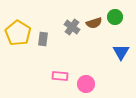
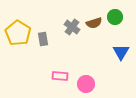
gray rectangle: rotated 16 degrees counterclockwise
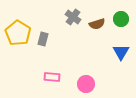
green circle: moved 6 px right, 2 px down
brown semicircle: moved 3 px right, 1 px down
gray cross: moved 1 px right, 10 px up
gray rectangle: rotated 24 degrees clockwise
pink rectangle: moved 8 px left, 1 px down
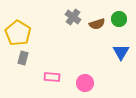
green circle: moved 2 px left
gray rectangle: moved 20 px left, 19 px down
pink circle: moved 1 px left, 1 px up
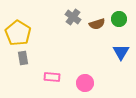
gray rectangle: rotated 24 degrees counterclockwise
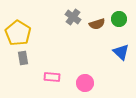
blue triangle: rotated 18 degrees counterclockwise
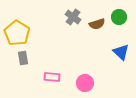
green circle: moved 2 px up
yellow pentagon: moved 1 px left
